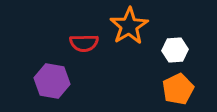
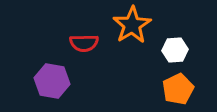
orange star: moved 3 px right, 1 px up
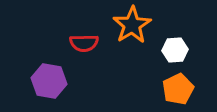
purple hexagon: moved 3 px left
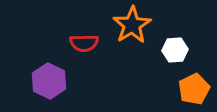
purple hexagon: rotated 16 degrees clockwise
orange pentagon: moved 16 px right
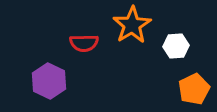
white hexagon: moved 1 px right, 4 px up
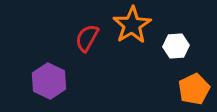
red semicircle: moved 3 px right, 5 px up; rotated 120 degrees clockwise
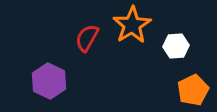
orange pentagon: moved 1 px left, 1 px down
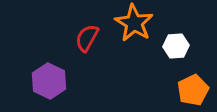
orange star: moved 2 px right, 2 px up; rotated 9 degrees counterclockwise
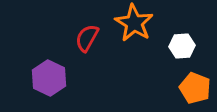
white hexagon: moved 6 px right
purple hexagon: moved 3 px up
orange pentagon: moved 2 px right, 2 px up; rotated 24 degrees counterclockwise
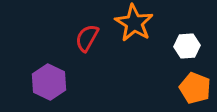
white hexagon: moved 5 px right
purple hexagon: moved 4 px down
